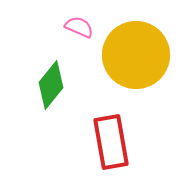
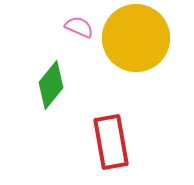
yellow circle: moved 17 px up
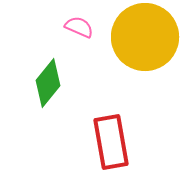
yellow circle: moved 9 px right, 1 px up
green diamond: moved 3 px left, 2 px up
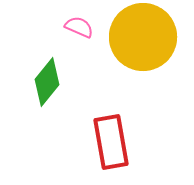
yellow circle: moved 2 px left
green diamond: moved 1 px left, 1 px up
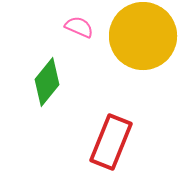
yellow circle: moved 1 px up
red rectangle: rotated 32 degrees clockwise
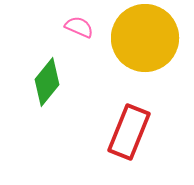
yellow circle: moved 2 px right, 2 px down
red rectangle: moved 18 px right, 10 px up
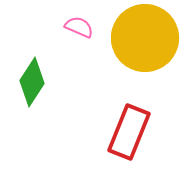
green diamond: moved 15 px left; rotated 6 degrees counterclockwise
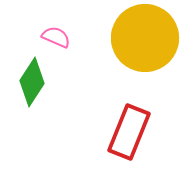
pink semicircle: moved 23 px left, 10 px down
